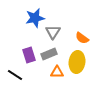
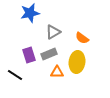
blue star: moved 5 px left, 5 px up
gray triangle: rotated 28 degrees clockwise
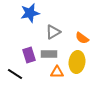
gray rectangle: rotated 21 degrees clockwise
black line: moved 1 px up
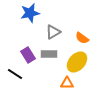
purple rectangle: moved 1 px left; rotated 14 degrees counterclockwise
yellow ellipse: rotated 35 degrees clockwise
orange triangle: moved 10 px right, 11 px down
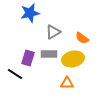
purple rectangle: moved 3 px down; rotated 49 degrees clockwise
yellow ellipse: moved 4 px left, 3 px up; rotated 35 degrees clockwise
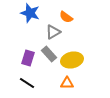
blue star: rotated 30 degrees clockwise
orange semicircle: moved 16 px left, 21 px up
gray rectangle: rotated 49 degrees clockwise
yellow ellipse: moved 1 px left, 1 px down
black line: moved 12 px right, 9 px down
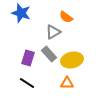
blue star: moved 9 px left
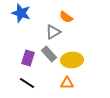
yellow ellipse: rotated 10 degrees clockwise
